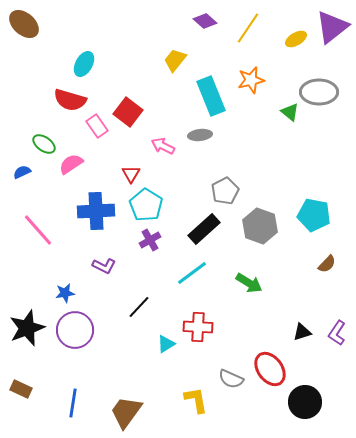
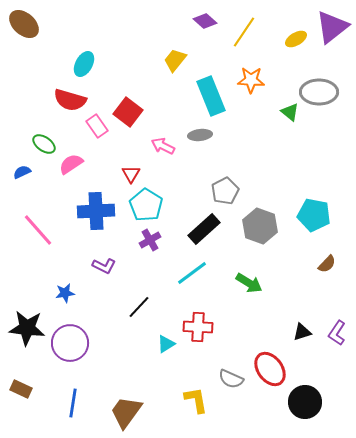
yellow line at (248, 28): moved 4 px left, 4 px down
orange star at (251, 80): rotated 16 degrees clockwise
black star at (27, 328): rotated 27 degrees clockwise
purple circle at (75, 330): moved 5 px left, 13 px down
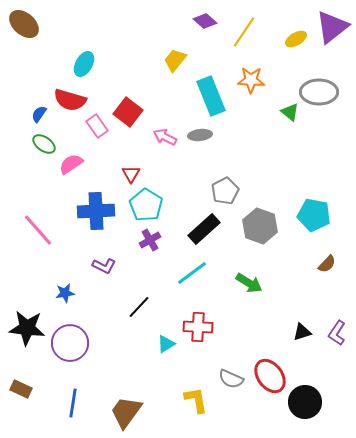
pink arrow at (163, 146): moved 2 px right, 9 px up
blue semicircle at (22, 172): moved 17 px right, 58 px up; rotated 30 degrees counterclockwise
red ellipse at (270, 369): moved 7 px down
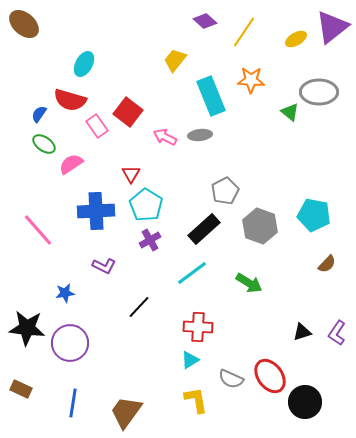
cyan triangle at (166, 344): moved 24 px right, 16 px down
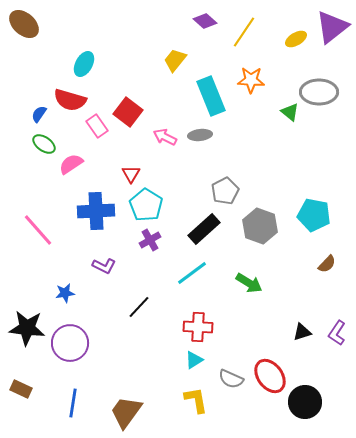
cyan triangle at (190, 360): moved 4 px right
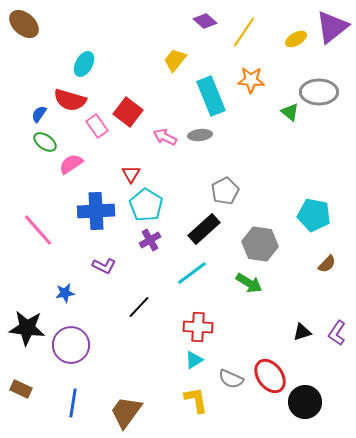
green ellipse at (44, 144): moved 1 px right, 2 px up
gray hexagon at (260, 226): moved 18 px down; rotated 12 degrees counterclockwise
purple circle at (70, 343): moved 1 px right, 2 px down
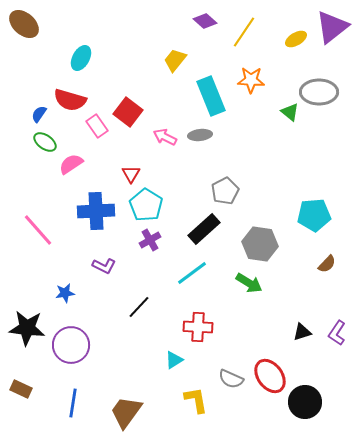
cyan ellipse at (84, 64): moved 3 px left, 6 px up
cyan pentagon at (314, 215): rotated 16 degrees counterclockwise
cyan triangle at (194, 360): moved 20 px left
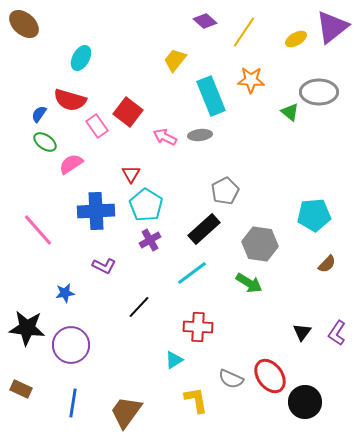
black triangle at (302, 332): rotated 36 degrees counterclockwise
